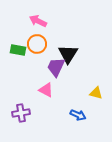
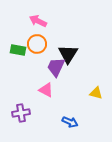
blue arrow: moved 8 px left, 7 px down
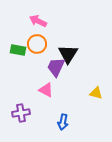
blue arrow: moved 7 px left; rotated 77 degrees clockwise
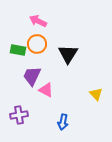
purple trapezoid: moved 24 px left, 9 px down
yellow triangle: moved 1 px down; rotated 32 degrees clockwise
purple cross: moved 2 px left, 2 px down
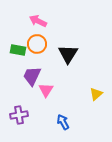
pink triangle: rotated 35 degrees clockwise
yellow triangle: rotated 32 degrees clockwise
blue arrow: rotated 140 degrees clockwise
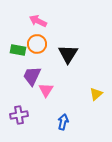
blue arrow: rotated 42 degrees clockwise
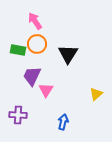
pink arrow: moved 3 px left; rotated 30 degrees clockwise
purple cross: moved 1 px left; rotated 12 degrees clockwise
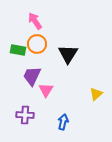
purple cross: moved 7 px right
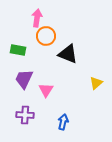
pink arrow: moved 2 px right, 3 px up; rotated 42 degrees clockwise
orange circle: moved 9 px right, 8 px up
black triangle: rotated 40 degrees counterclockwise
purple trapezoid: moved 8 px left, 3 px down
yellow triangle: moved 11 px up
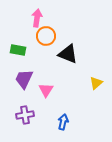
purple cross: rotated 12 degrees counterclockwise
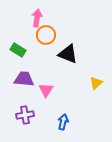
orange circle: moved 1 px up
green rectangle: rotated 21 degrees clockwise
purple trapezoid: rotated 70 degrees clockwise
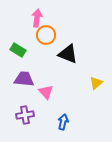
pink triangle: moved 2 px down; rotated 14 degrees counterclockwise
